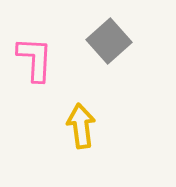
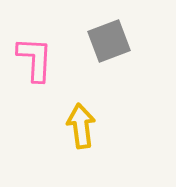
gray square: rotated 21 degrees clockwise
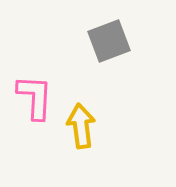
pink L-shape: moved 38 px down
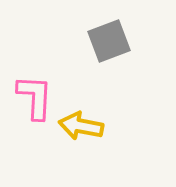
yellow arrow: rotated 72 degrees counterclockwise
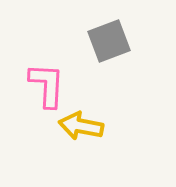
pink L-shape: moved 12 px right, 12 px up
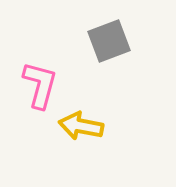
pink L-shape: moved 7 px left; rotated 12 degrees clockwise
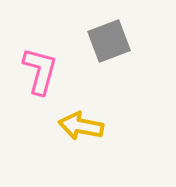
pink L-shape: moved 14 px up
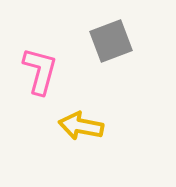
gray square: moved 2 px right
